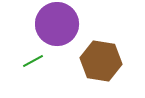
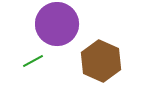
brown hexagon: rotated 15 degrees clockwise
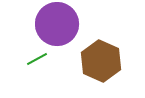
green line: moved 4 px right, 2 px up
